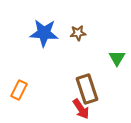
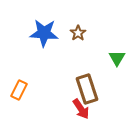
brown star: rotated 28 degrees counterclockwise
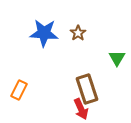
red arrow: rotated 10 degrees clockwise
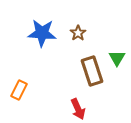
blue star: moved 2 px left
brown rectangle: moved 5 px right, 18 px up
red arrow: moved 3 px left
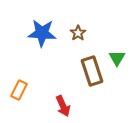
red arrow: moved 15 px left, 3 px up
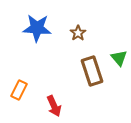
blue star: moved 5 px left, 5 px up
green triangle: moved 2 px right; rotated 12 degrees counterclockwise
red arrow: moved 9 px left
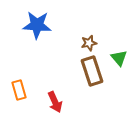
blue star: moved 3 px up
brown star: moved 11 px right, 10 px down; rotated 21 degrees clockwise
orange rectangle: rotated 42 degrees counterclockwise
red arrow: moved 1 px right, 4 px up
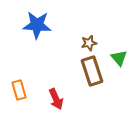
red arrow: moved 1 px right, 3 px up
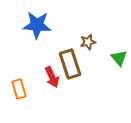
brown star: moved 1 px left, 1 px up
brown rectangle: moved 22 px left, 7 px up
orange rectangle: moved 1 px up
red arrow: moved 4 px left, 22 px up
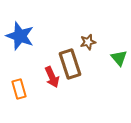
blue star: moved 17 px left, 11 px down; rotated 16 degrees clockwise
